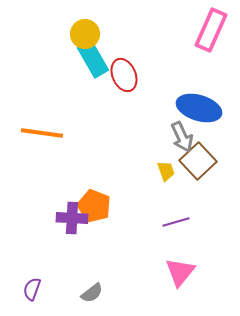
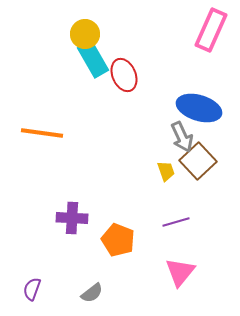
orange pentagon: moved 24 px right, 34 px down
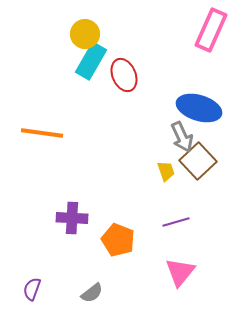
cyan rectangle: moved 2 px left, 2 px down; rotated 60 degrees clockwise
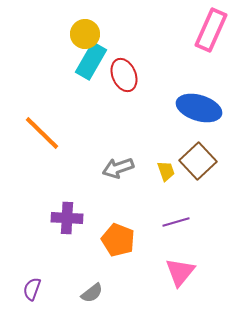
orange line: rotated 36 degrees clockwise
gray arrow: moved 64 px left, 31 px down; rotated 96 degrees clockwise
purple cross: moved 5 px left
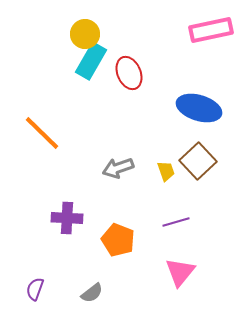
pink rectangle: rotated 54 degrees clockwise
red ellipse: moved 5 px right, 2 px up
purple semicircle: moved 3 px right
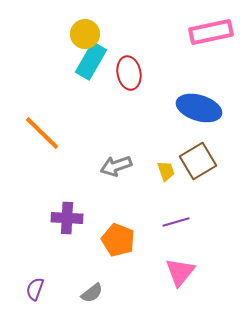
pink rectangle: moved 2 px down
red ellipse: rotated 12 degrees clockwise
brown square: rotated 12 degrees clockwise
gray arrow: moved 2 px left, 2 px up
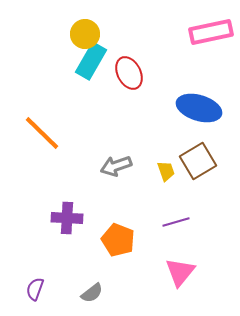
red ellipse: rotated 16 degrees counterclockwise
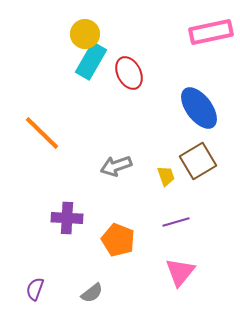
blue ellipse: rotated 36 degrees clockwise
yellow trapezoid: moved 5 px down
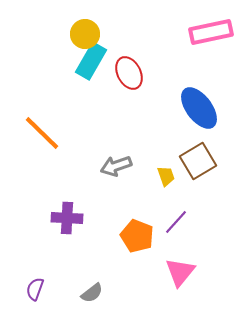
purple line: rotated 32 degrees counterclockwise
orange pentagon: moved 19 px right, 4 px up
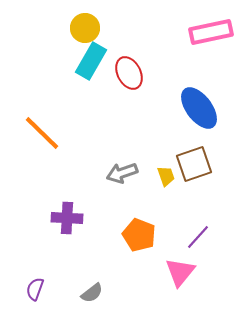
yellow circle: moved 6 px up
brown square: moved 4 px left, 3 px down; rotated 12 degrees clockwise
gray arrow: moved 6 px right, 7 px down
purple line: moved 22 px right, 15 px down
orange pentagon: moved 2 px right, 1 px up
